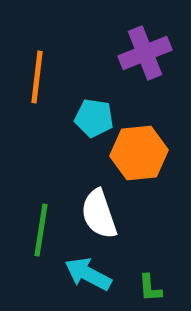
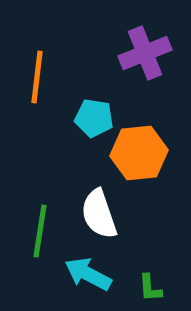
green line: moved 1 px left, 1 px down
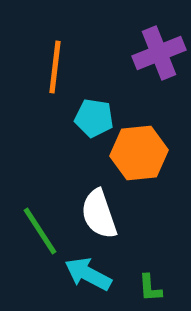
purple cross: moved 14 px right
orange line: moved 18 px right, 10 px up
green line: rotated 42 degrees counterclockwise
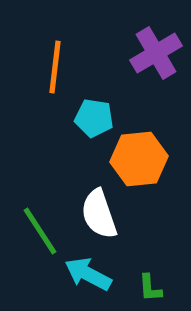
purple cross: moved 3 px left; rotated 9 degrees counterclockwise
orange hexagon: moved 6 px down
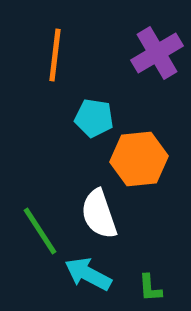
purple cross: moved 1 px right
orange line: moved 12 px up
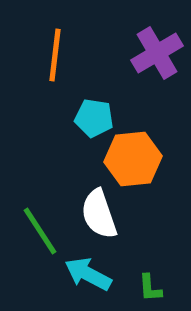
orange hexagon: moved 6 px left
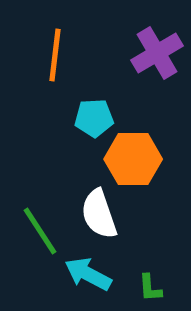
cyan pentagon: rotated 12 degrees counterclockwise
orange hexagon: rotated 6 degrees clockwise
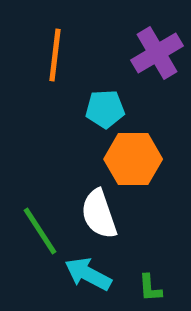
cyan pentagon: moved 11 px right, 9 px up
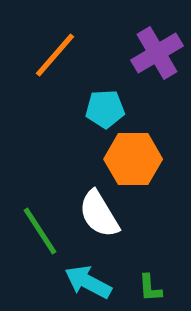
orange line: rotated 34 degrees clockwise
white semicircle: rotated 12 degrees counterclockwise
cyan arrow: moved 8 px down
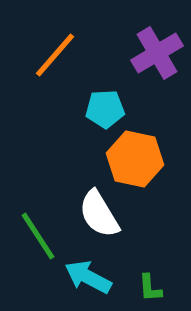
orange hexagon: moved 2 px right; rotated 12 degrees clockwise
green line: moved 2 px left, 5 px down
cyan arrow: moved 5 px up
